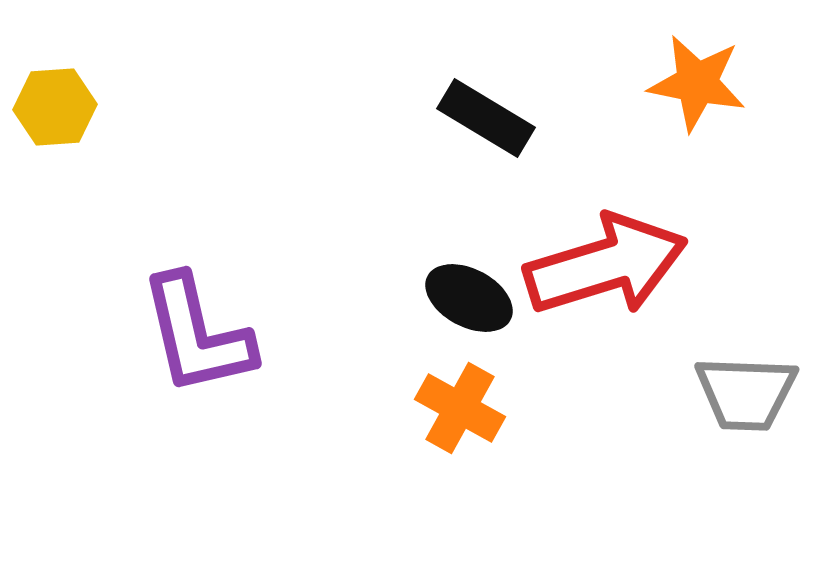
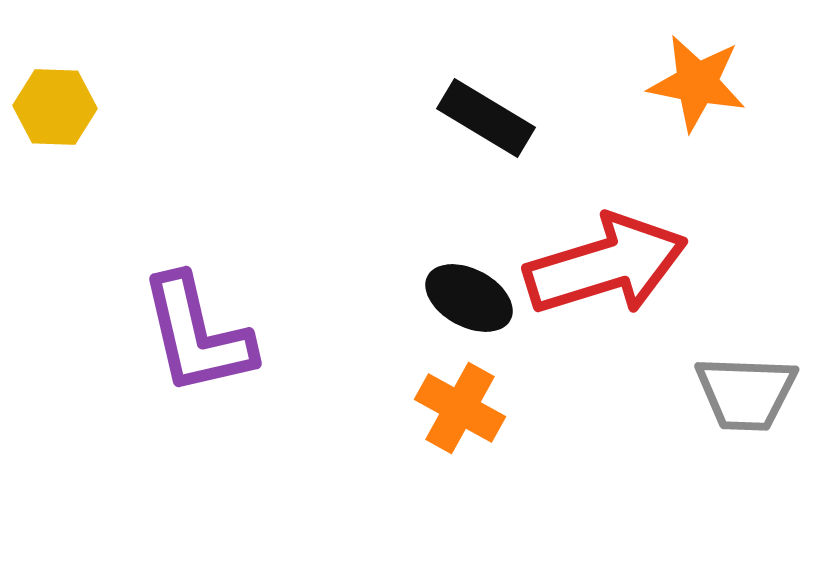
yellow hexagon: rotated 6 degrees clockwise
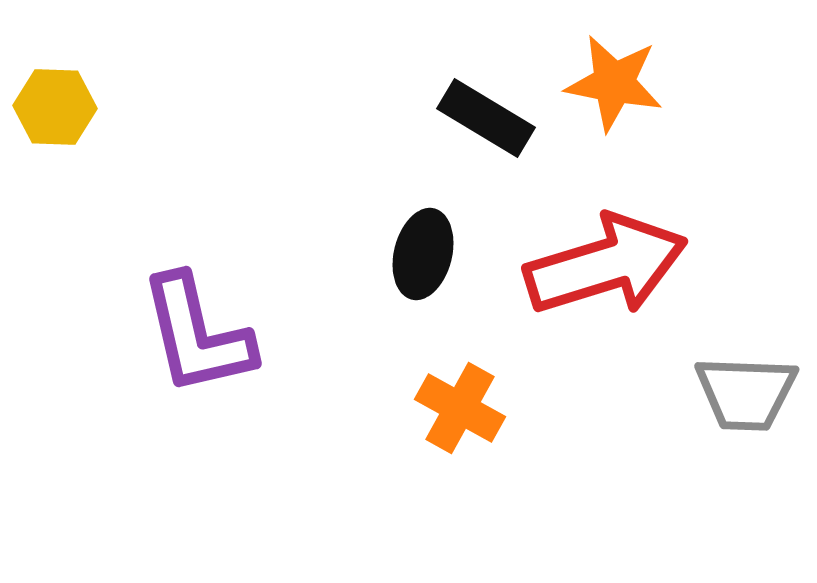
orange star: moved 83 px left
black ellipse: moved 46 px left, 44 px up; rotated 76 degrees clockwise
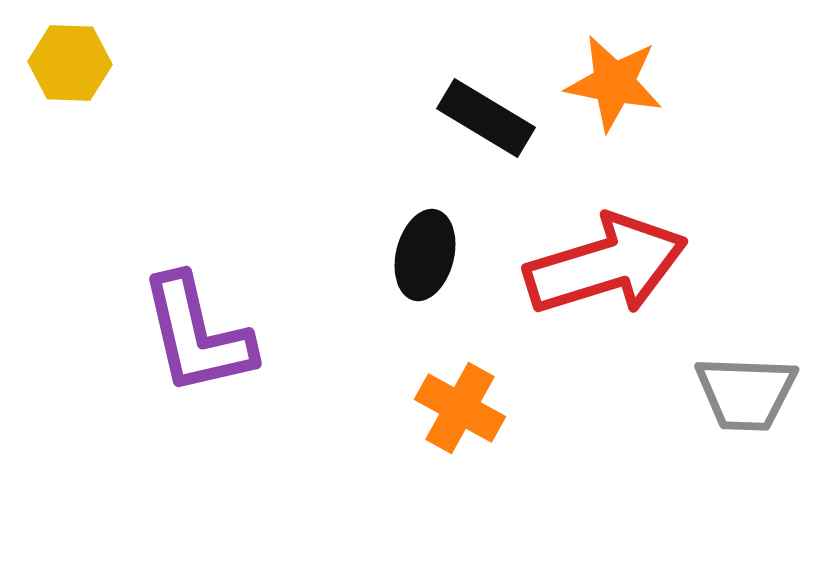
yellow hexagon: moved 15 px right, 44 px up
black ellipse: moved 2 px right, 1 px down
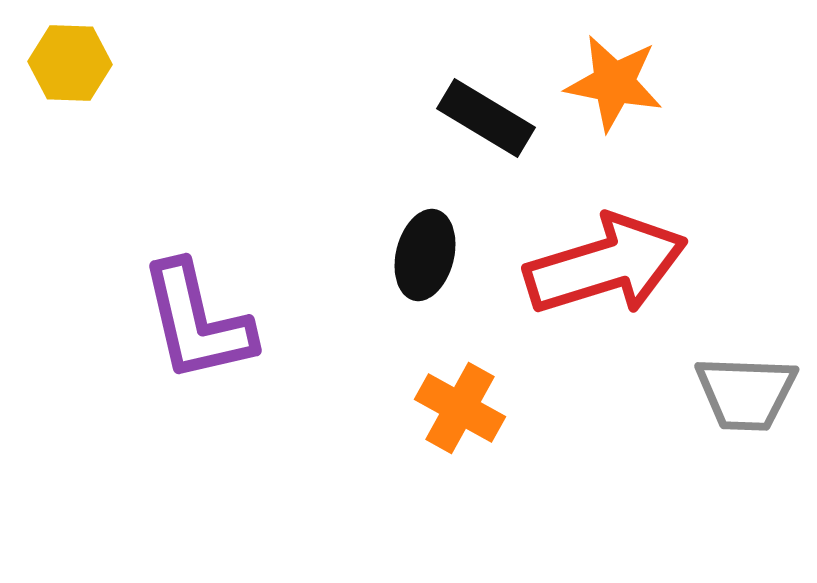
purple L-shape: moved 13 px up
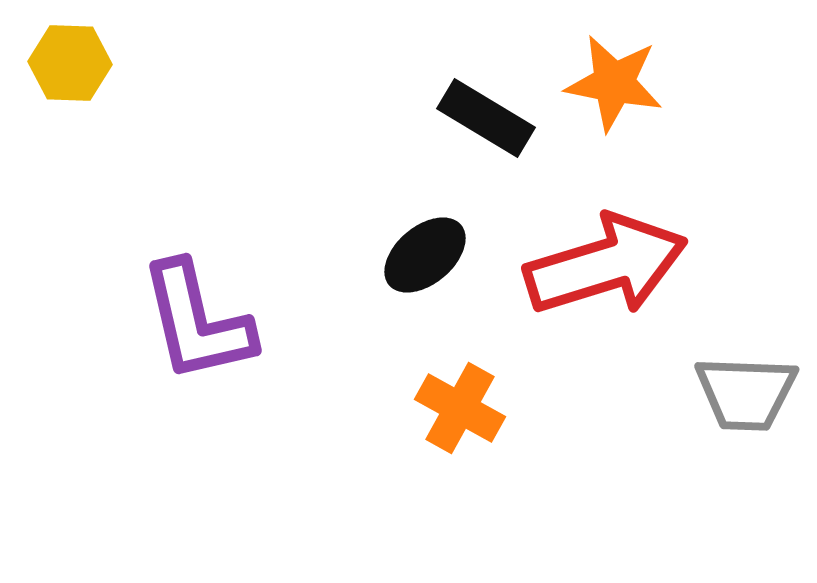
black ellipse: rotated 36 degrees clockwise
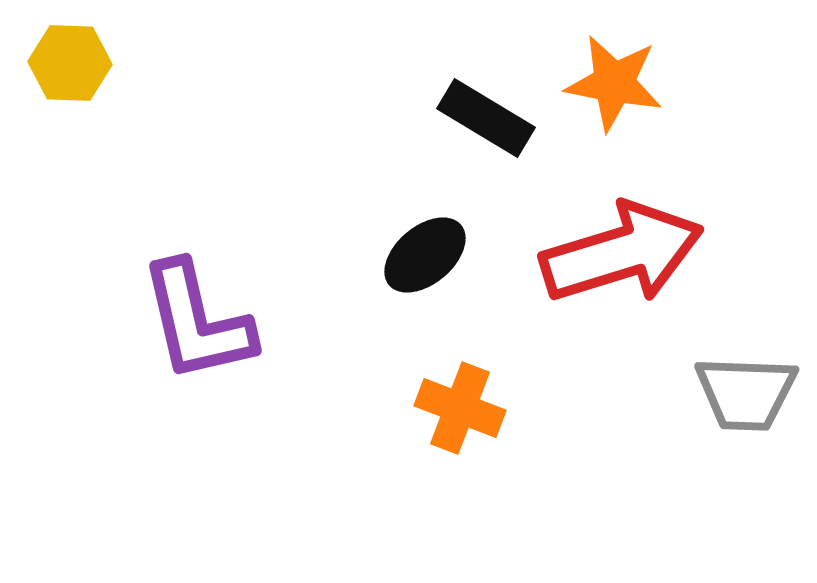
red arrow: moved 16 px right, 12 px up
orange cross: rotated 8 degrees counterclockwise
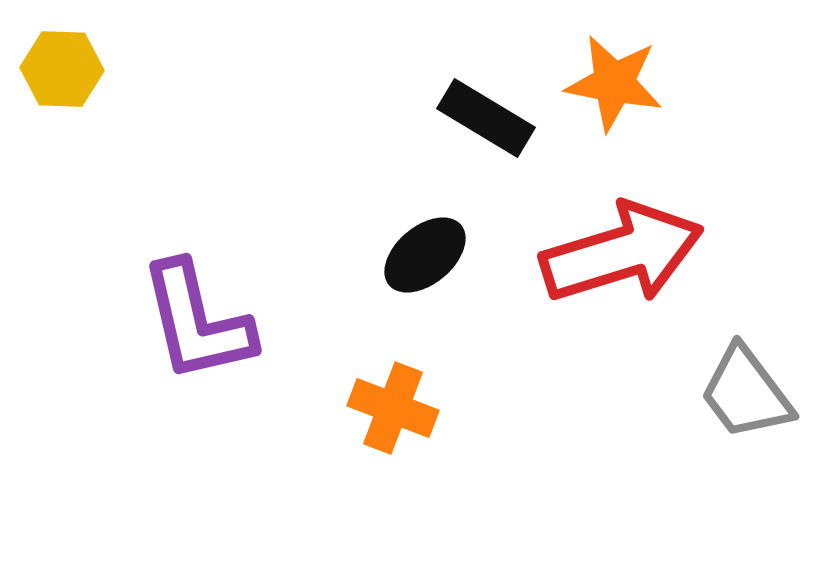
yellow hexagon: moved 8 px left, 6 px down
gray trapezoid: rotated 51 degrees clockwise
orange cross: moved 67 px left
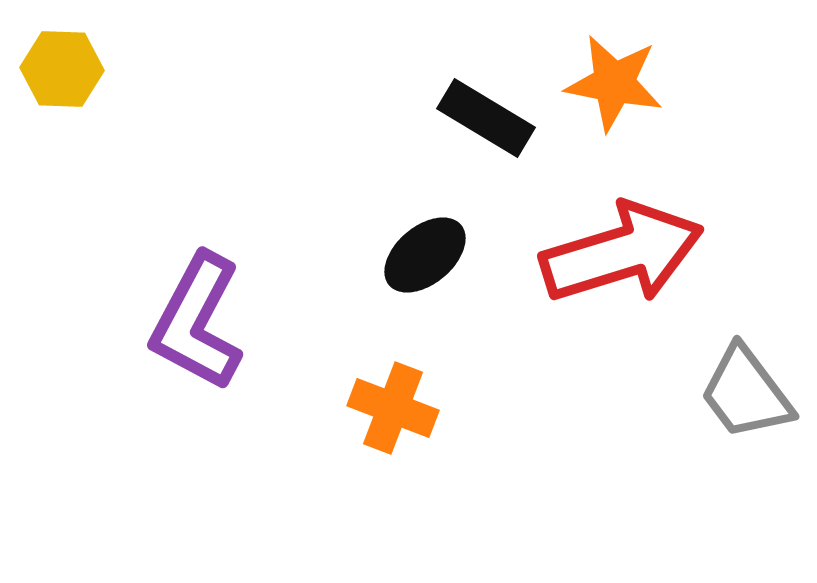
purple L-shape: rotated 41 degrees clockwise
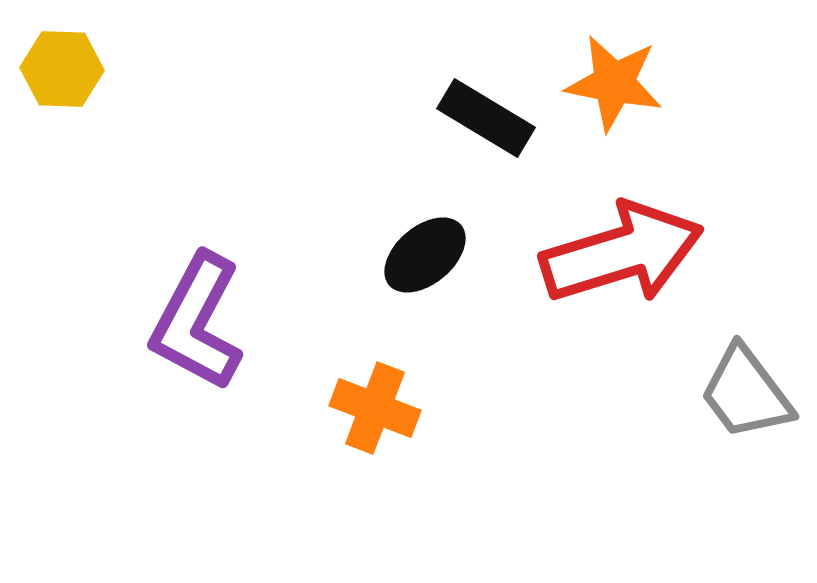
orange cross: moved 18 px left
